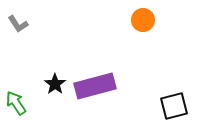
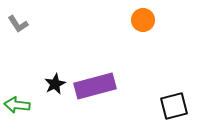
black star: rotated 10 degrees clockwise
green arrow: moved 1 px right, 2 px down; rotated 50 degrees counterclockwise
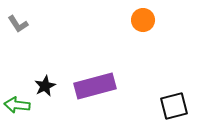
black star: moved 10 px left, 2 px down
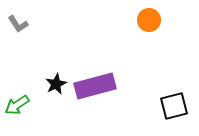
orange circle: moved 6 px right
black star: moved 11 px right, 2 px up
green arrow: rotated 40 degrees counterclockwise
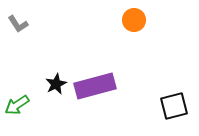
orange circle: moved 15 px left
